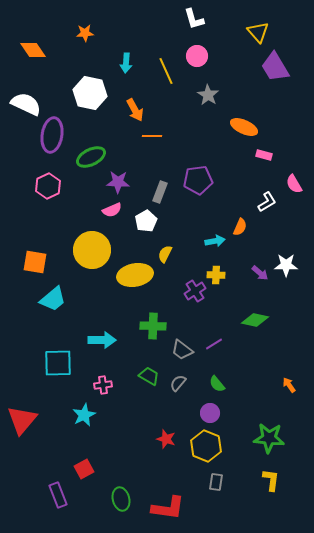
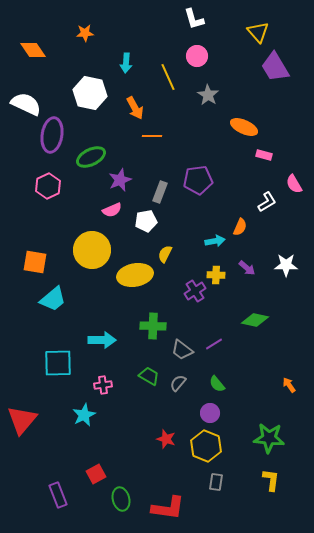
yellow line at (166, 71): moved 2 px right, 6 px down
orange arrow at (135, 110): moved 2 px up
purple star at (118, 182): moved 2 px right, 2 px up; rotated 25 degrees counterclockwise
white pentagon at (146, 221): rotated 20 degrees clockwise
purple arrow at (260, 273): moved 13 px left, 5 px up
red square at (84, 469): moved 12 px right, 5 px down
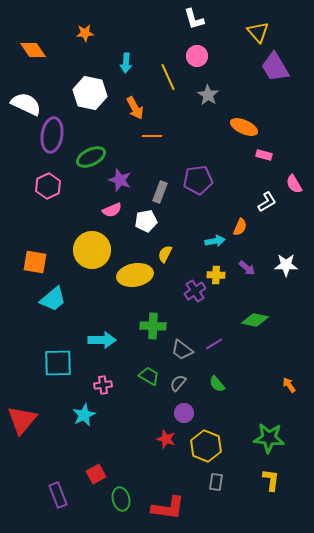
purple star at (120, 180): rotated 30 degrees counterclockwise
purple circle at (210, 413): moved 26 px left
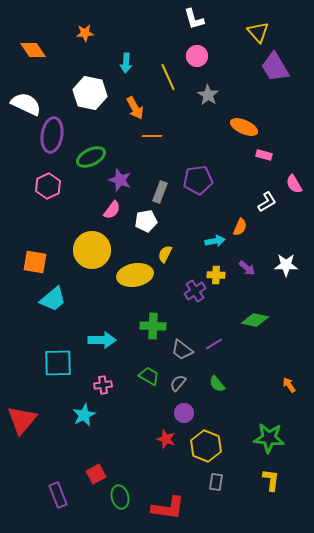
pink semicircle at (112, 210): rotated 30 degrees counterclockwise
green ellipse at (121, 499): moved 1 px left, 2 px up
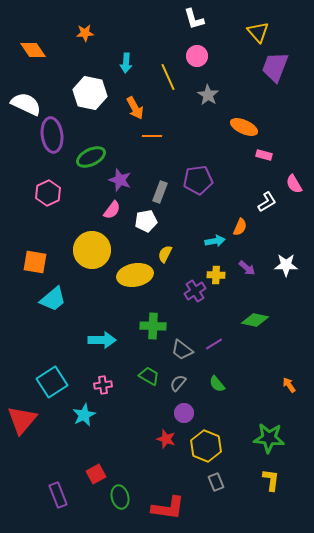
purple trapezoid at (275, 67): rotated 52 degrees clockwise
purple ellipse at (52, 135): rotated 16 degrees counterclockwise
pink hexagon at (48, 186): moved 7 px down
cyan square at (58, 363): moved 6 px left, 19 px down; rotated 32 degrees counterclockwise
gray rectangle at (216, 482): rotated 30 degrees counterclockwise
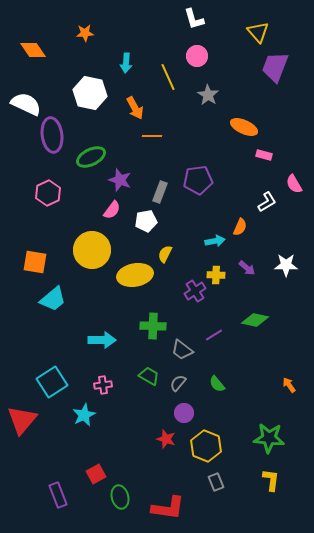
purple line at (214, 344): moved 9 px up
